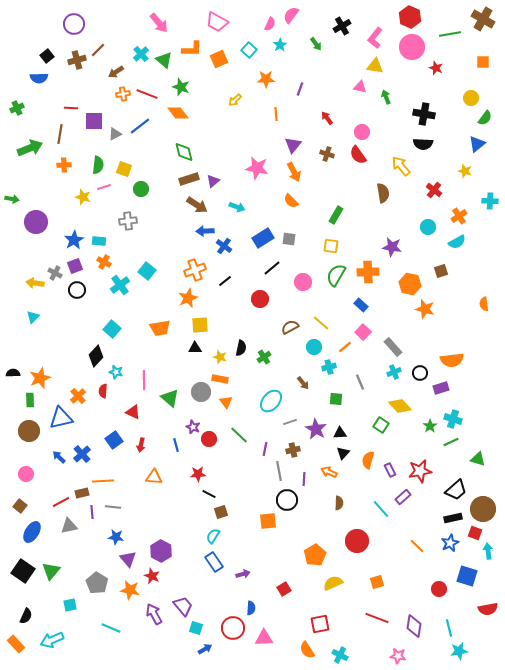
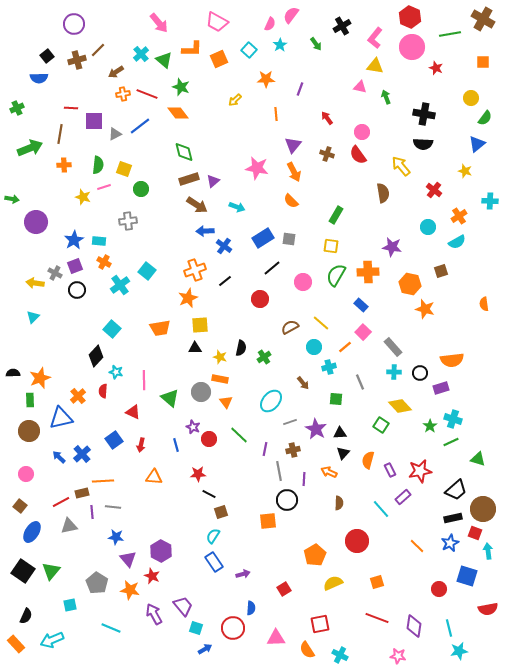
cyan cross at (394, 372): rotated 24 degrees clockwise
pink triangle at (264, 638): moved 12 px right
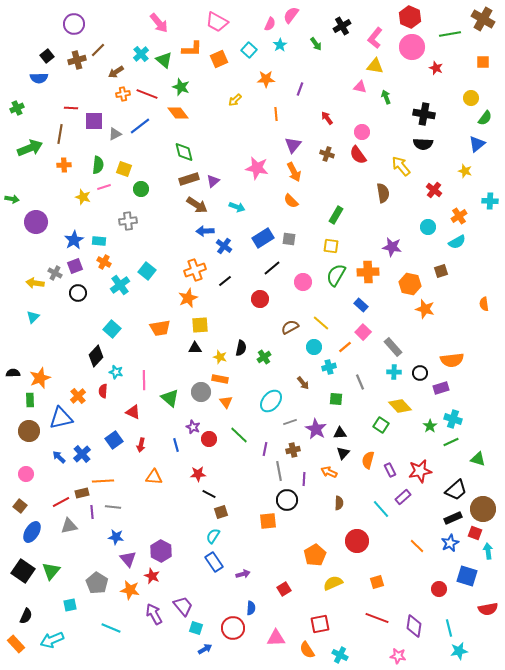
black circle at (77, 290): moved 1 px right, 3 px down
black rectangle at (453, 518): rotated 12 degrees counterclockwise
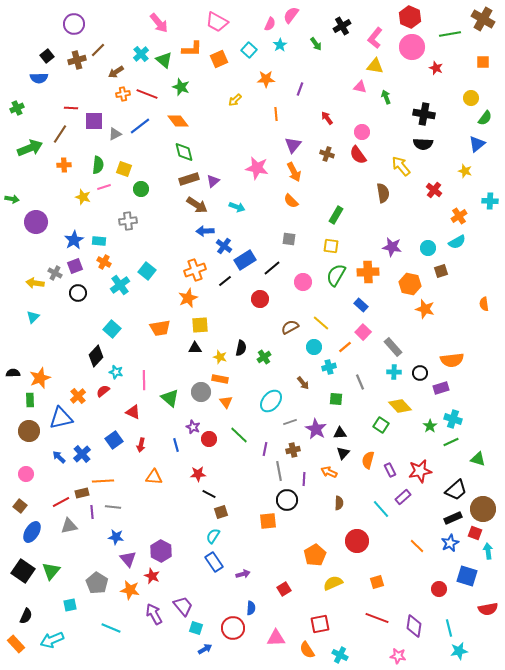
orange diamond at (178, 113): moved 8 px down
brown line at (60, 134): rotated 24 degrees clockwise
cyan circle at (428, 227): moved 21 px down
blue rectangle at (263, 238): moved 18 px left, 22 px down
red semicircle at (103, 391): rotated 48 degrees clockwise
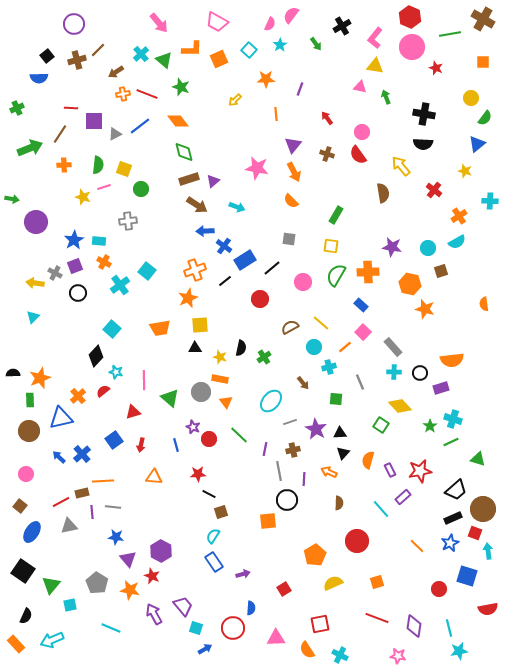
red triangle at (133, 412): rotated 42 degrees counterclockwise
green triangle at (51, 571): moved 14 px down
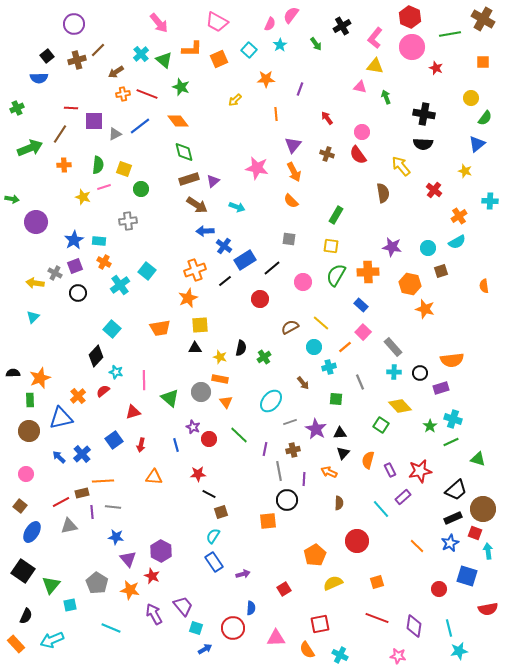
orange semicircle at (484, 304): moved 18 px up
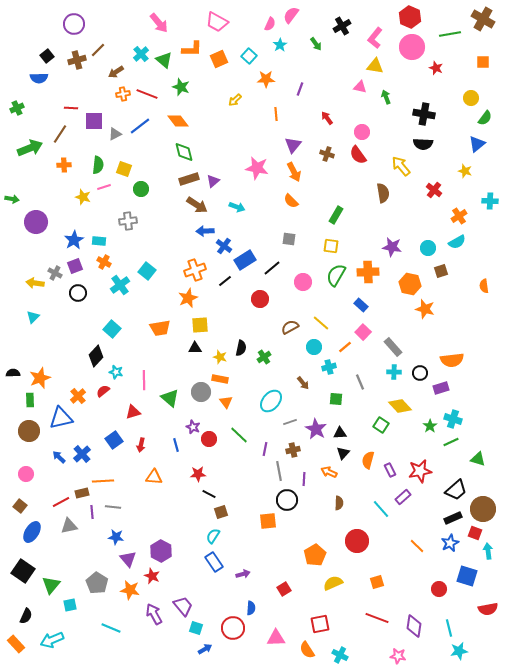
cyan square at (249, 50): moved 6 px down
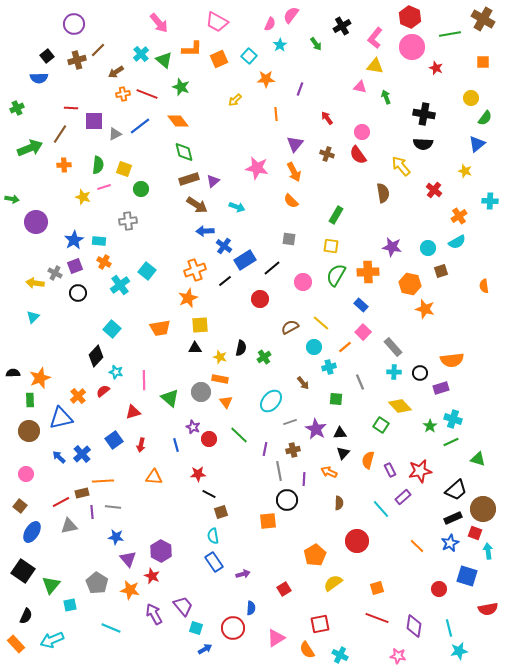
purple triangle at (293, 145): moved 2 px right, 1 px up
cyan semicircle at (213, 536): rotated 42 degrees counterclockwise
orange square at (377, 582): moved 6 px down
yellow semicircle at (333, 583): rotated 12 degrees counterclockwise
pink triangle at (276, 638): rotated 30 degrees counterclockwise
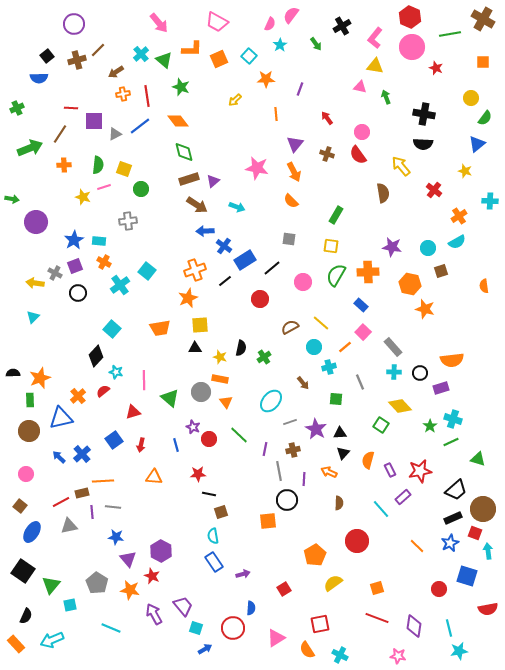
red line at (147, 94): moved 2 px down; rotated 60 degrees clockwise
black line at (209, 494): rotated 16 degrees counterclockwise
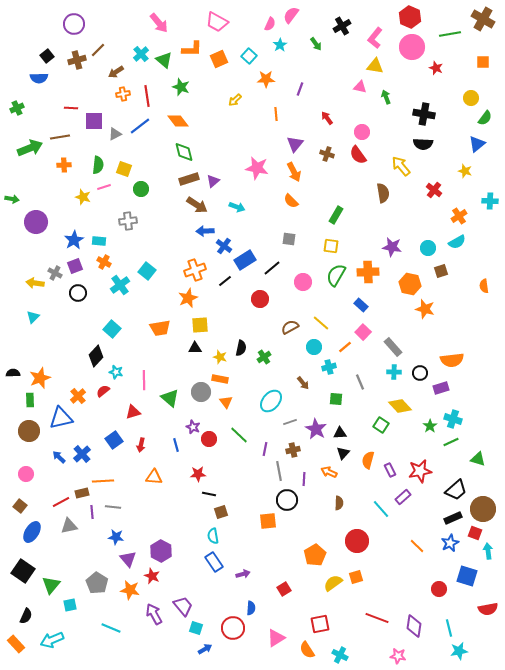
brown line at (60, 134): moved 3 px down; rotated 48 degrees clockwise
orange square at (377, 588): moved 21 px left, 11 px up
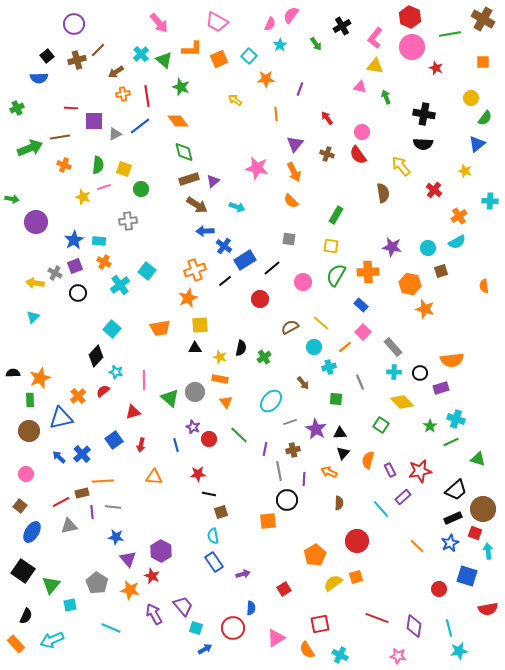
yellow arrow at (235, 100): rotated 80 degrees clockwise
orange cross at (64, 165): rotated 24 degrees clockwise
gray circle at (201, 392): moved 6 px left
yellow diamond at (400, 406): moved 2 px right, 4 px up
cyan cross at (453, 419): moved 3 px right
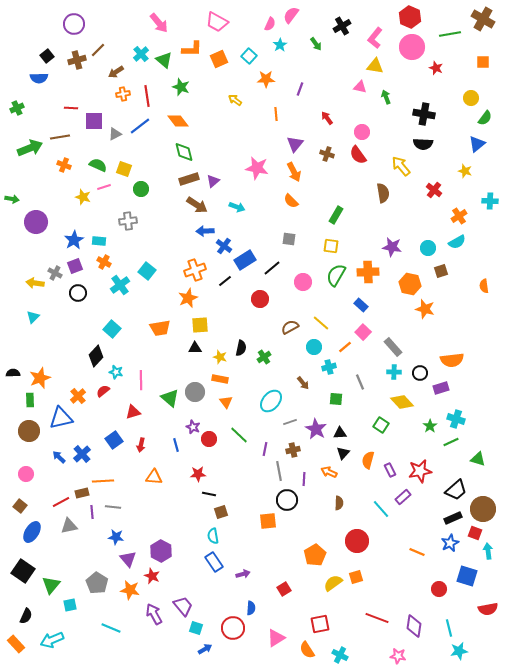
green semicircle at (98, 165): rotated 72 degrees counterclockwise
pink line at (144, 380): moved 3 px left
orange line at (417, 546): moved 6 px down; rotated 21 degrees counterclockwise
